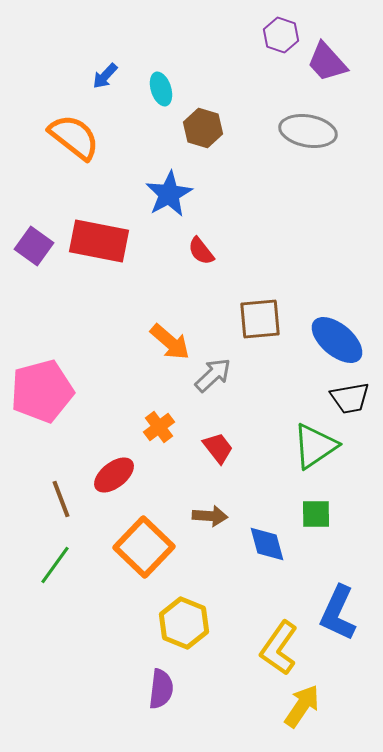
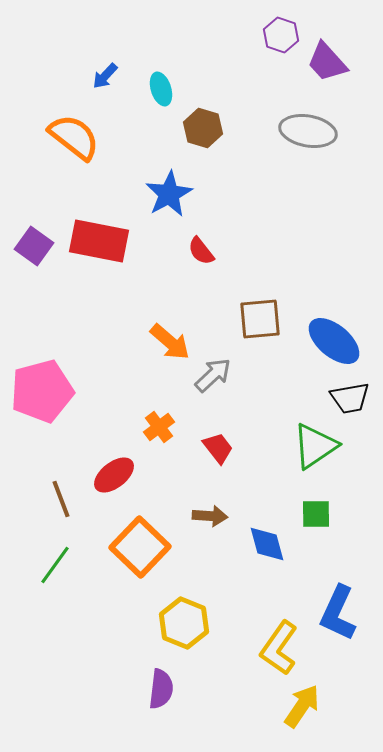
blue ellipse: moved 3 px left, 1 px down
orange square: moved 4 px left
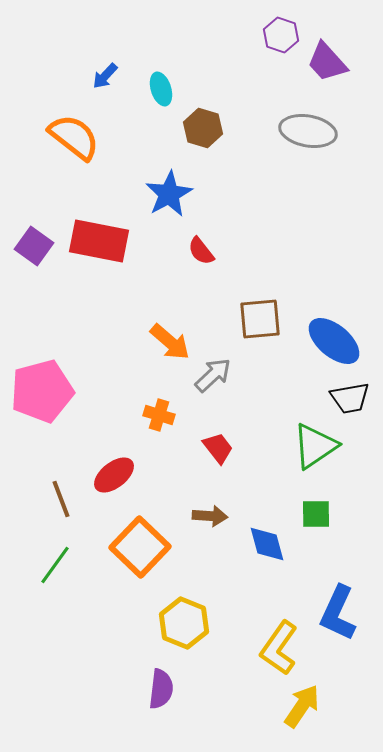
orange cross: moved 12 px up; rotated 36 degrees counterclockwise
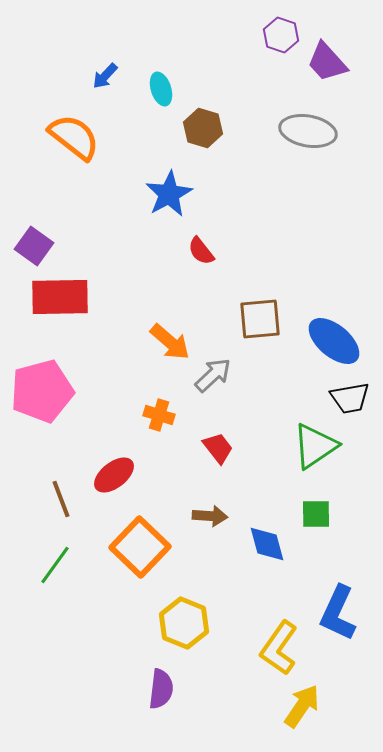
red rectangle: moved 39 px left, 56 px down; rotated 12 degrees counterclockwise
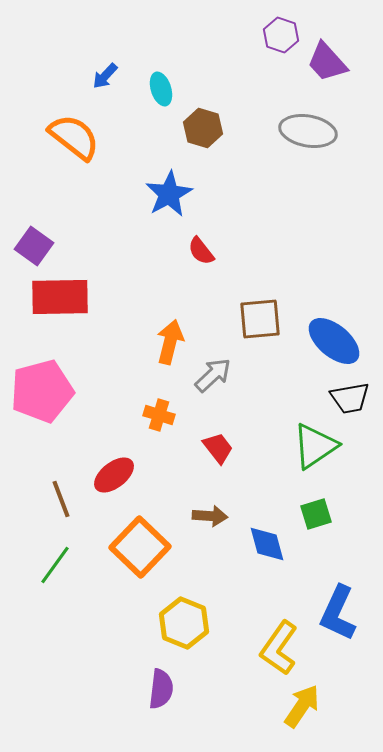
orange arrow: rotated 117 degrees counterclockwise
green square: rotated 16 degrees counterclockwise
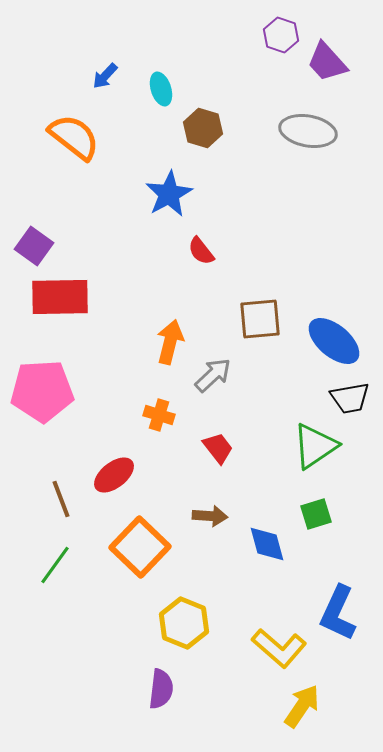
pink pentagon: rotated 12 degrees clockwise
yellow L-shape: rotated 84 degrees counterclockwise
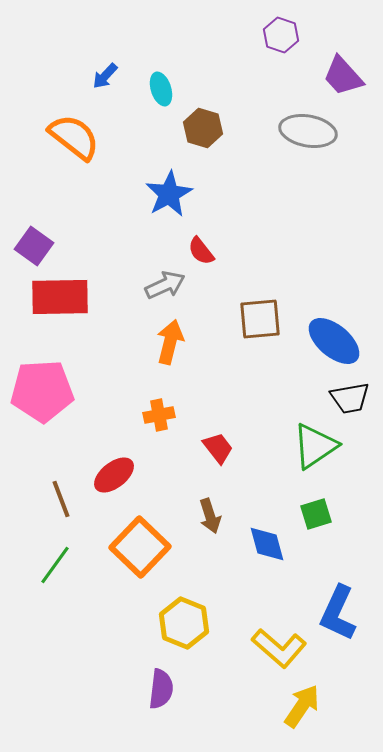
purple trapezoid: moved 16 px right, 14 px down
gray arrow: moved 48 px left, 90 px up; rotated 18 degrees clockwise
orange cross: rotated 28 degrees counterclockwise
brown arrow: rotated 68 degrees clockwise
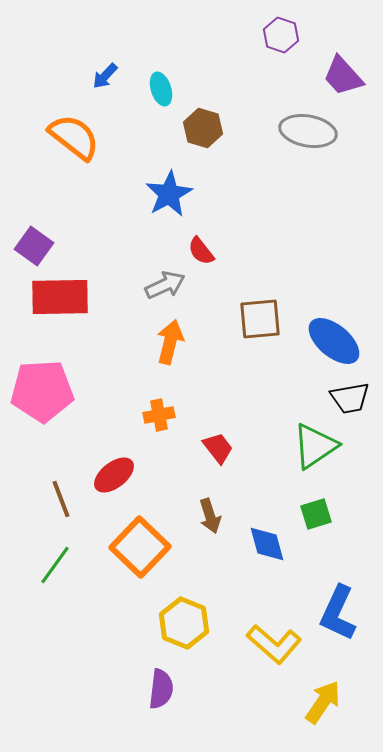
yellow L-shape: moved 5 px left, 4 px up
yellow arrow: moved 21 px right, 4 px up
